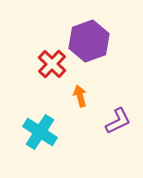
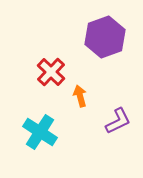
purple hexagon: moved 16 px right, 4 px up
red cross: moved 1 px left, 8 px down
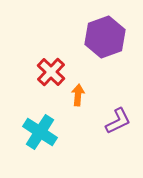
orange arrow: moved 2 px left, 1 px up; rotated 20 degrees clockwise
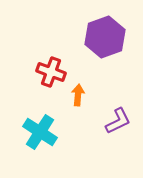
red cross: rotated 24 degrees counterclockwise
